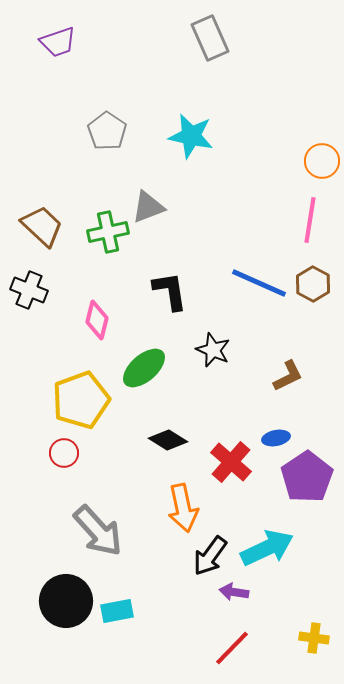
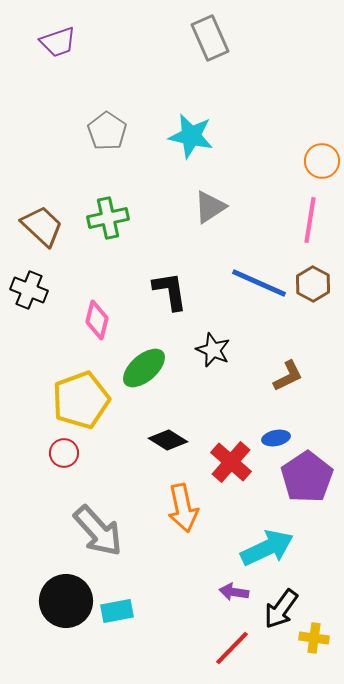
gray triangle: moved 62 px right; rotated 12 degrees counterclockwise
green cross: moved 14 px up
black arrow: moved 71 px right, 53 px down
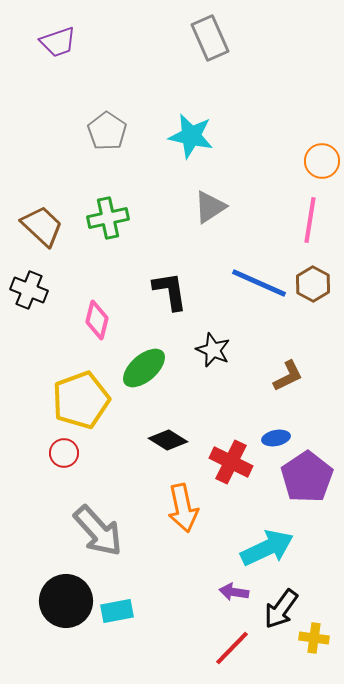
red cross: rotated 15 degrees counterclockwise
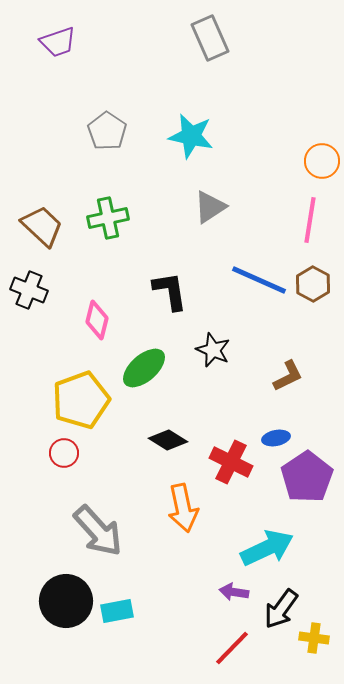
blue line: moved 3 px up
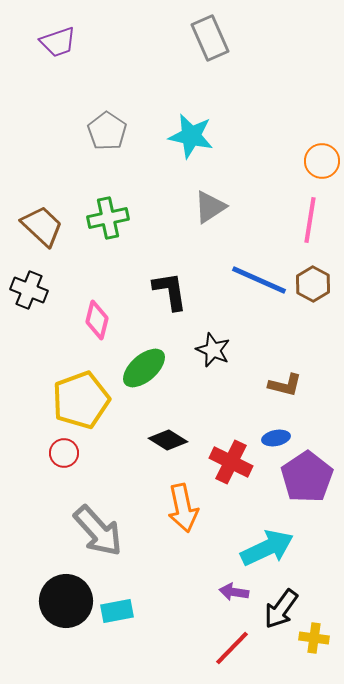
brown L-shape: moved 3 px left, 9 px down; rotated 40 degrees clockwise
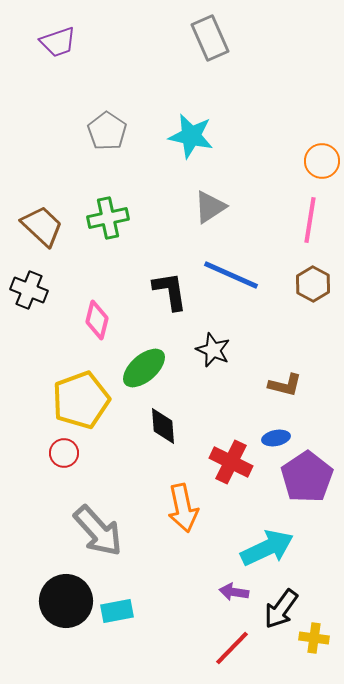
blue line: moved 28 px left, 5 px up
black diamond: moved 5 px left, 14 px up; rotated 54 degrees clockwise
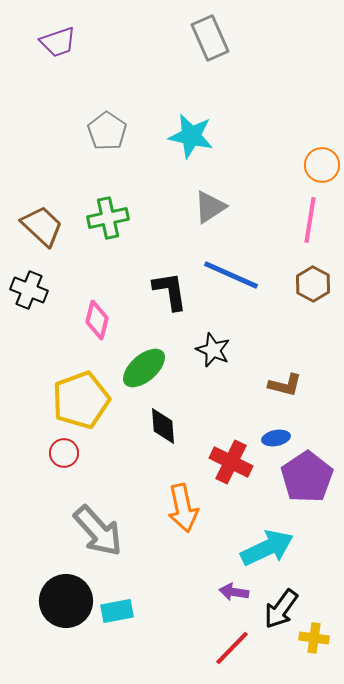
orange circle: moved 4 px down
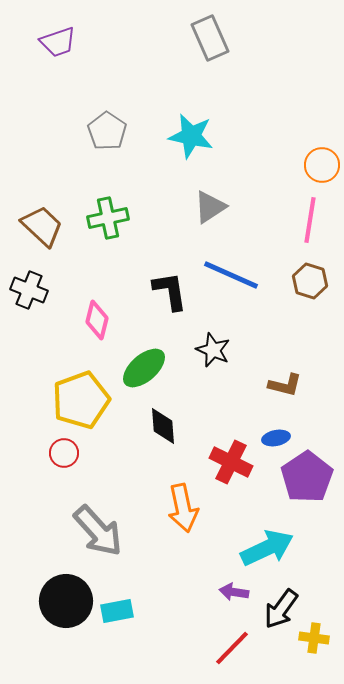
brown hexagon: moved 3 px left, 3 px up; rotated 12 degrees counterclockwise
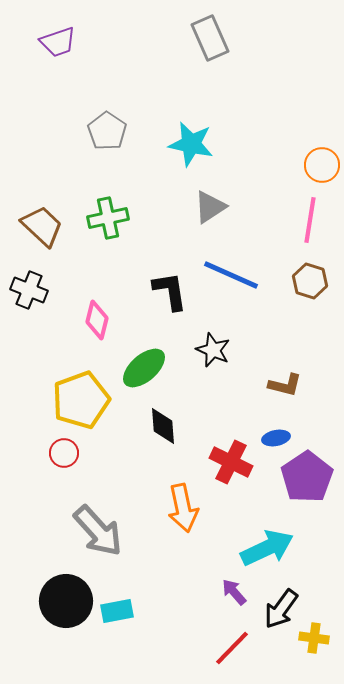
cyan star: moved 8 px down
purple arrow: rotated 40 degrees clockwise
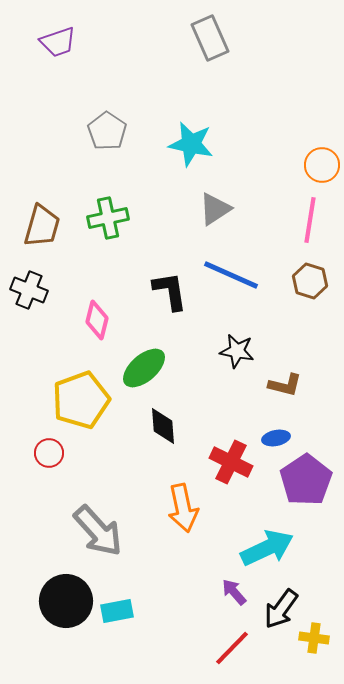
gray triangle: moved 5 px right, 2 px down
brown trapezoid: rotated 63 degrees clockwise
black star: moved 24 px right, 1 px down; rotated 12 degrees counterclockwise
red circle: moved 15 px left
purple pentagon: moved 1 px left, 3 px down
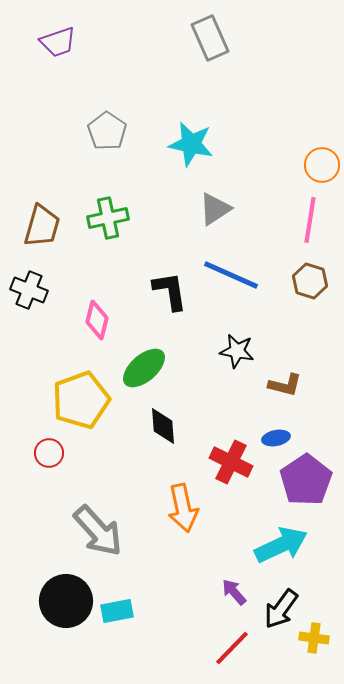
cyan arrow: moved 14 px right, 3 px up
